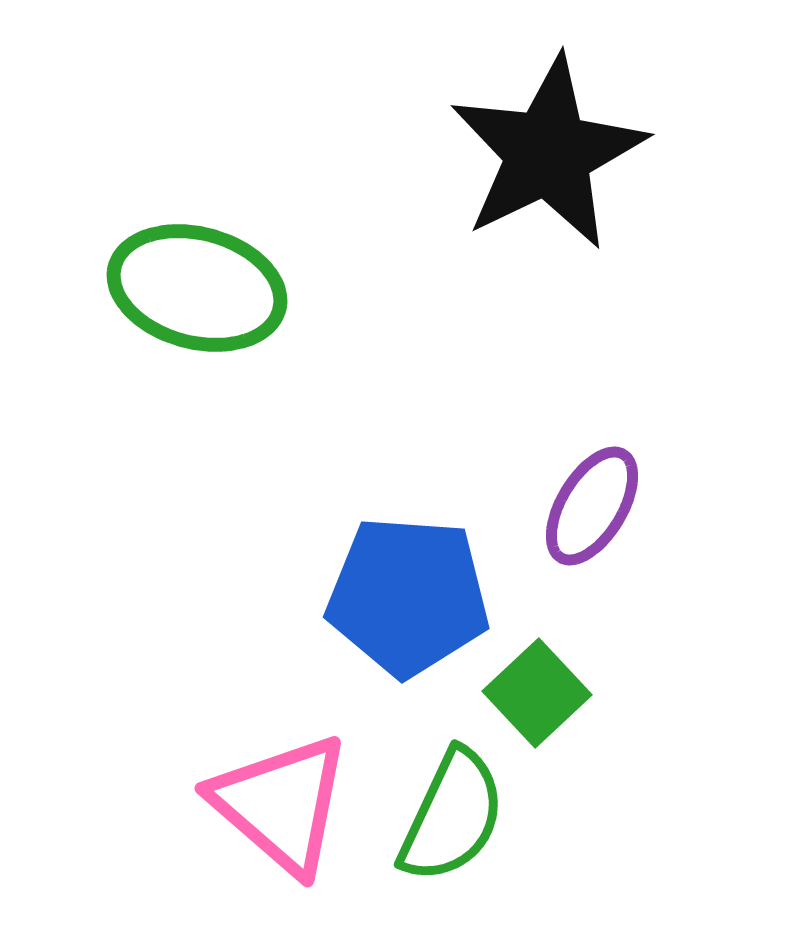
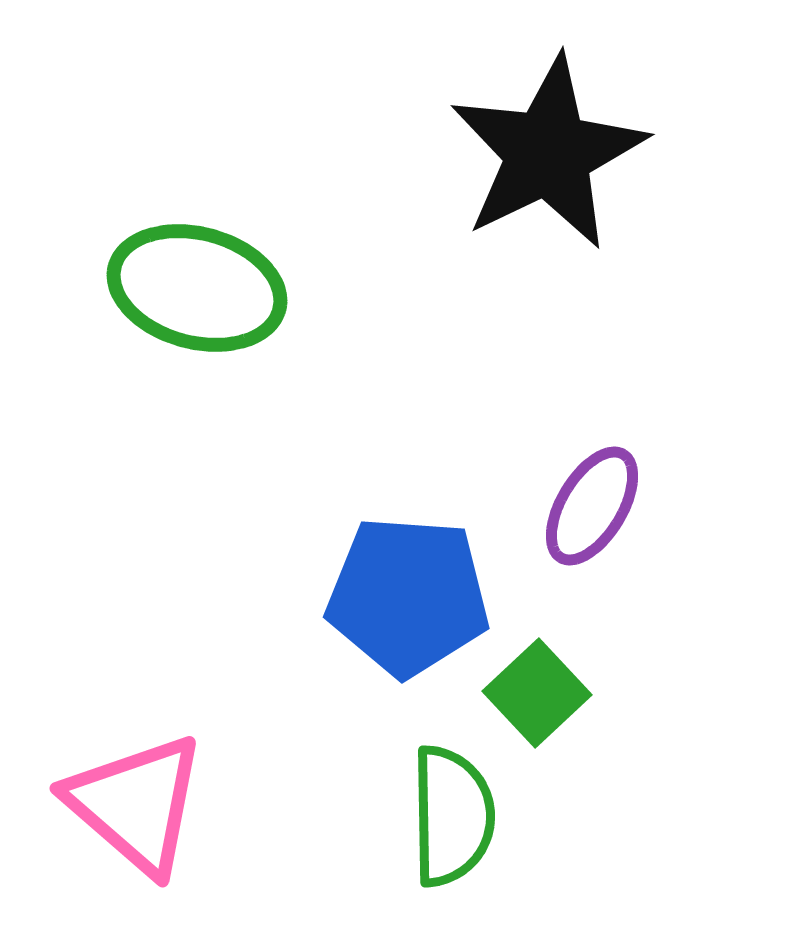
pink triangle: moved 145 px left
green semicircle: rotated 26 degrees counterclockwise
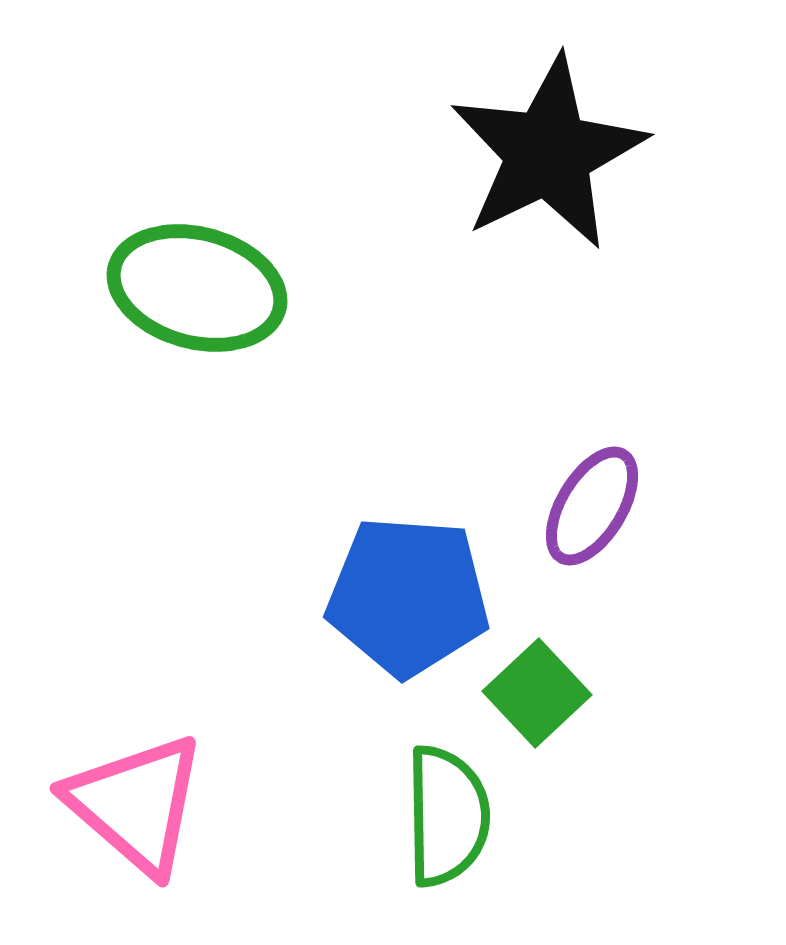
green semicircle: moved 5 px left
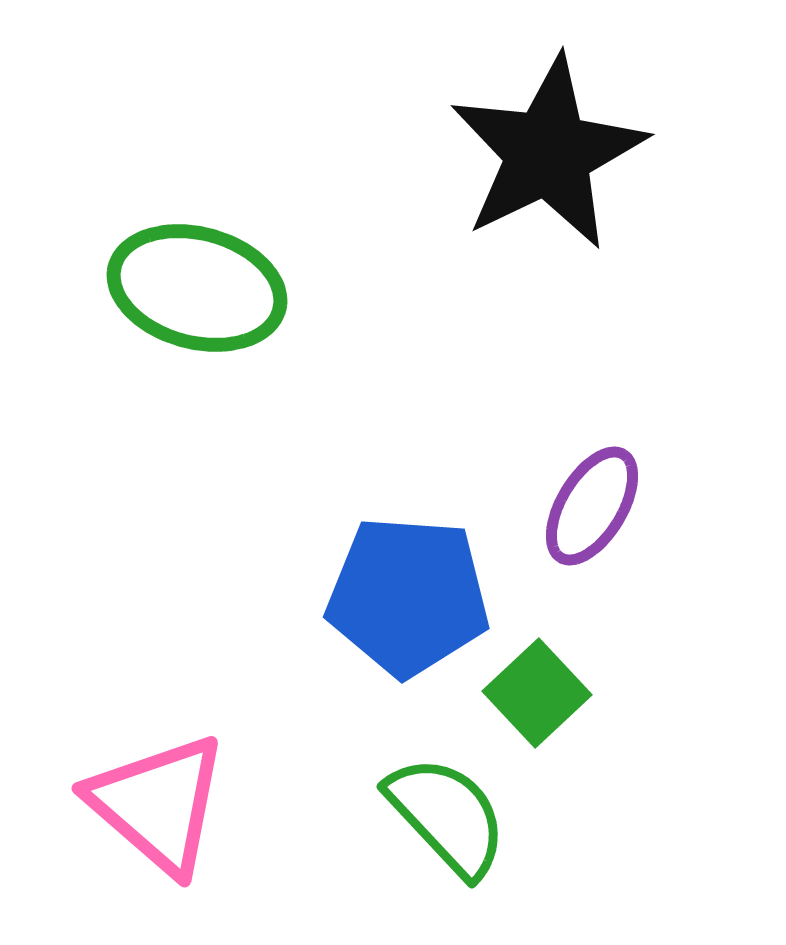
pink triangle: moved 22 px right
green semicircle: rotated 42 degrees counterclockwise
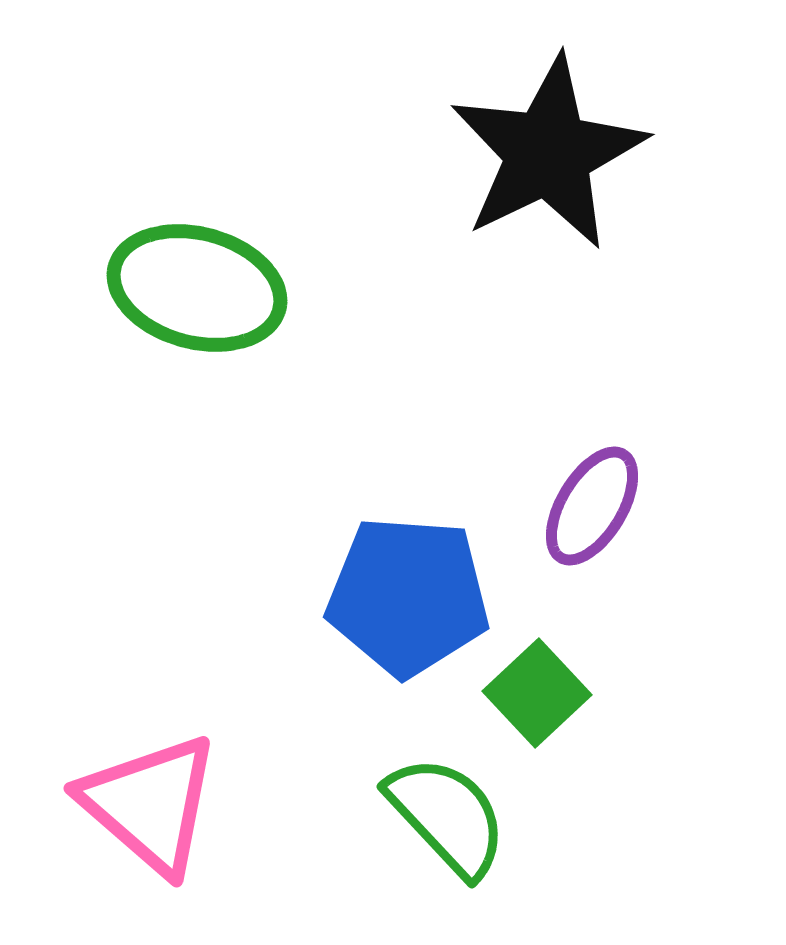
pink triangle: moved 8 px left
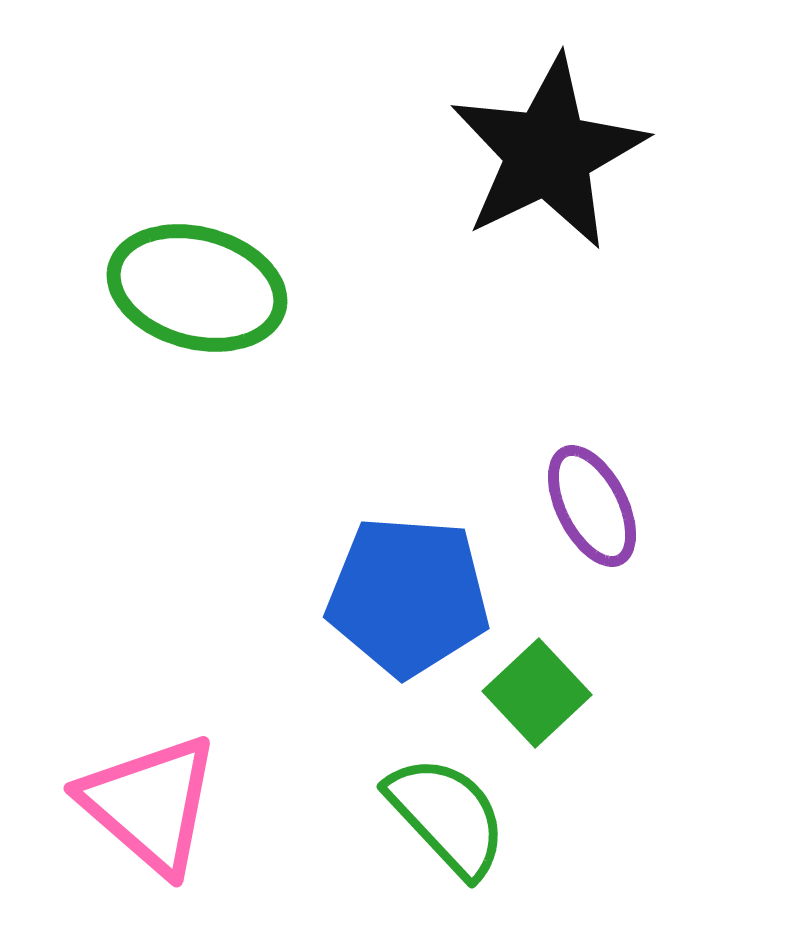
purple ellipse: rotated 58 degrees counterclockwise
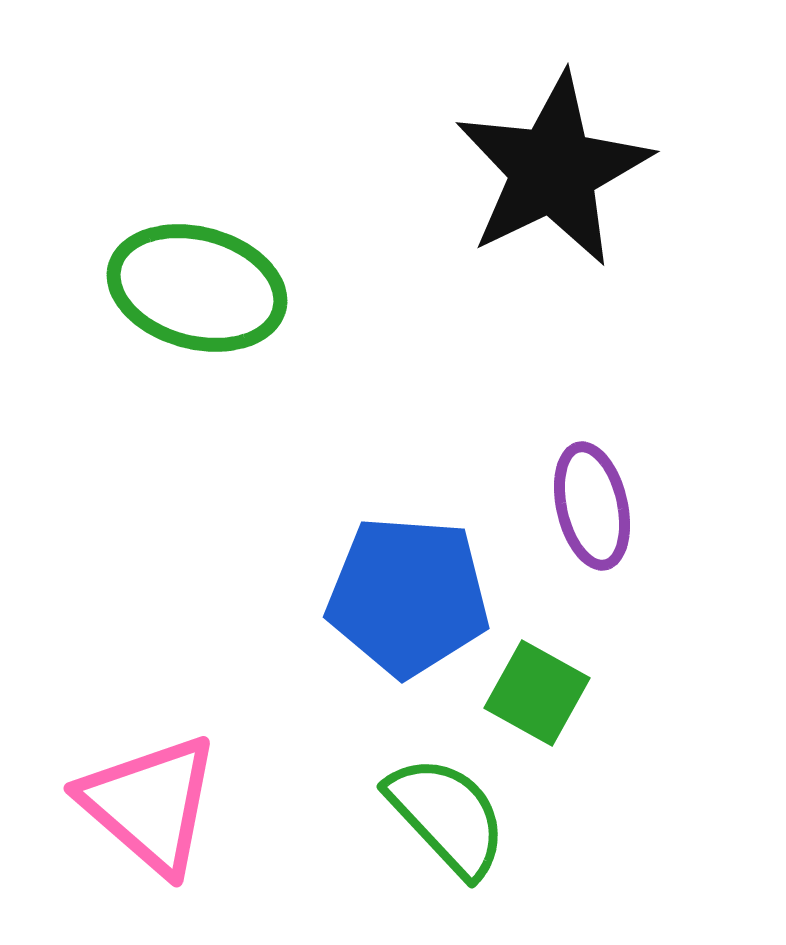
black star: moved 5 px right, 17 px down
purple ellipse: rotated 14 degrees clockwise
green square: rotated 18 degrees counterclockwise
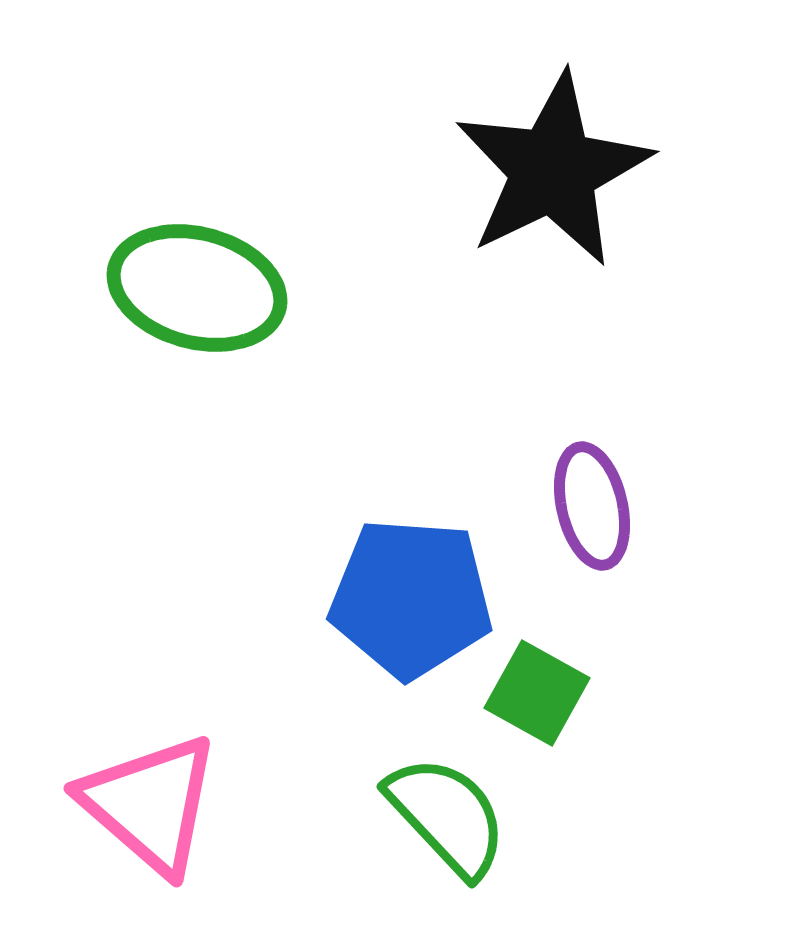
blue pentagon: moved 3 px right, 2 px down
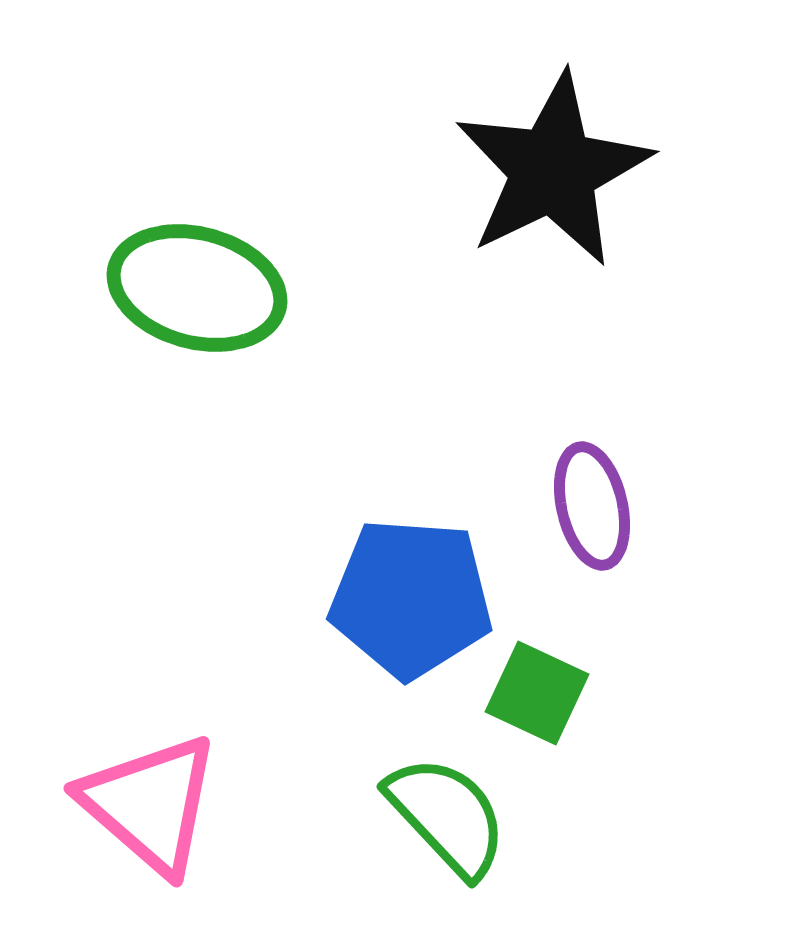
green square: rotated 4 degrees counterclockwise
